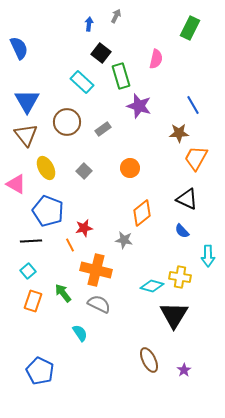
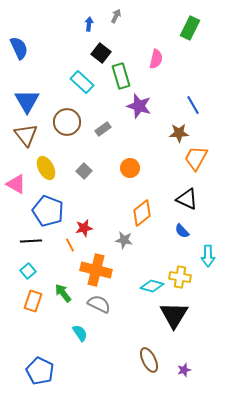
purple star at (184, 370): rotated 16 degrees clockwise
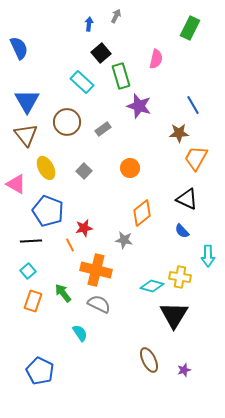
black square at (101, 53): rotated 12 degrees clockwise
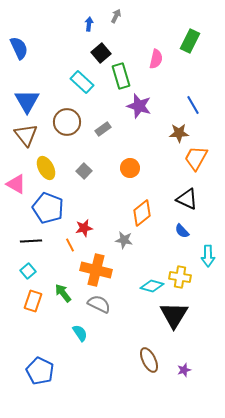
green rectangle at (190, 28): moved 13 px down
blue pentagon at (48, 211): moved 3 px up
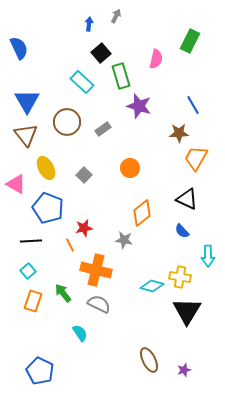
gray square at (84, 171): moved 4 px down
black triangle at (174, 315): moved 13 px right, 4 px up
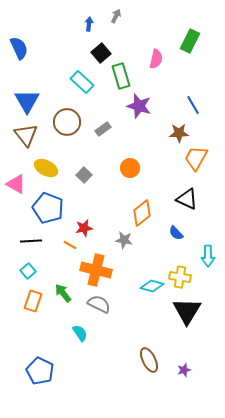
yellow ellipse at (46, 168): rotated 35 degrees counterclockwise
blue semicircle at (182, 231): moved 6 px left, 2 px down
orange line at (70, 245): rotated 32 degrees counterclockwise
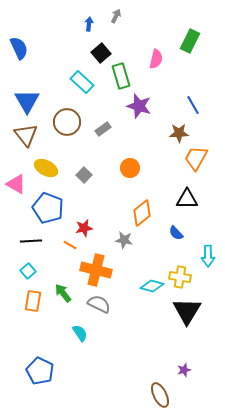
black triangle at (187, 199): rotated 25 degrees counterclockwise
orange rectangle at (33, 301): rotated 10 degrees counterclockwise
brown ellipse at (149, 360): moved 11 px right, 35 px down
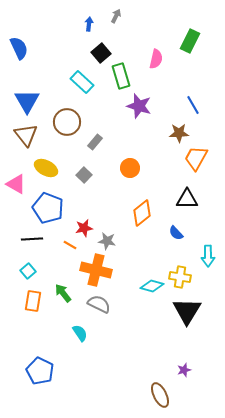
gray rectangle at (103, 129): moved 8 px left, 13 px down; rotated 14 degrees counterclockwise
gray star at (124, 240): moved 17 px left, 1 px down
black line at (31, 241): moved 1 px right, 2 px up
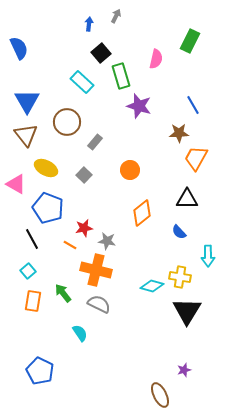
orange circle at (130, 168): moved 2 px down
blue semicircle at (176, 233): moved 3 px right, 1 px up
black line at (32, 239): rotated 65 degrees clockwise
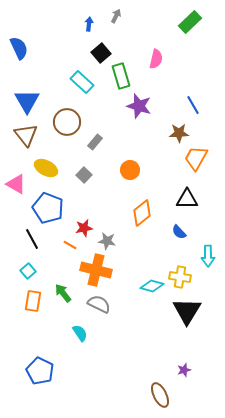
green rectangle at (190, 41): moved 19 px up; rotated 20 degrees clockwise
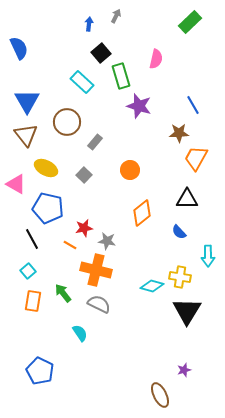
blue pentagon at (48, 208): rotated 8 degrees counterclockwise
